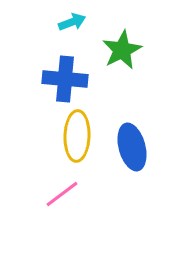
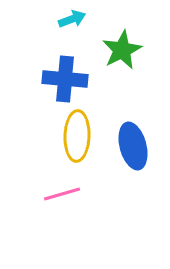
cyan arrow: moved 3 px up
blue ellipse: moved 1 px right, 1 px up
pink line: rotated 21 degrees clockwise
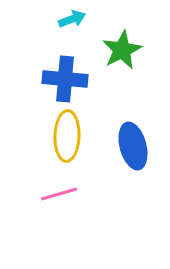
yellow ellipse: moved 10 px left
pink line: moved 3 px left
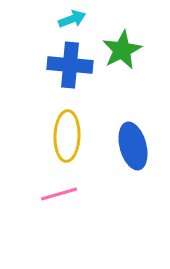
blue cross: moved 5 px right, 14 px up
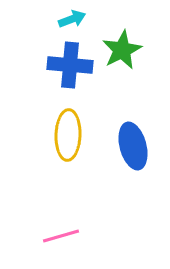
yellow ellipse: moved 1 px right, 1 px up
pink line: moved 2 px right, 42 px down
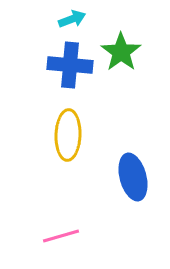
green star: moved 1 px left, 2 px down; rotated 9 degrees counterclockwise
blue ellipse: moved 31 px down
